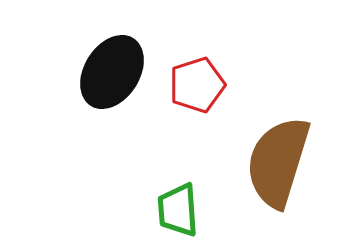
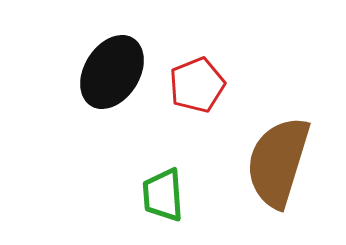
red pentagon: rotated 4 degrees counterclockwise
green trapezoid: moved 15 px left, 15 px up
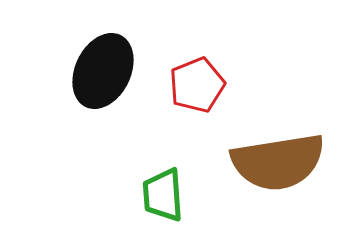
black ellipse: moved 9 px left, 1 px up; rotated 6 degrees counterclockwise
brown semicircle: rotated 116 degrees counterclockwise
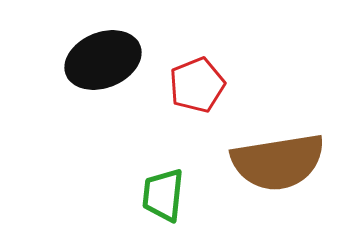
black ellipse: moved 11 px up; rotated 42 degrees clockwise
green trapezoid: rotated 10 degrees clockwise
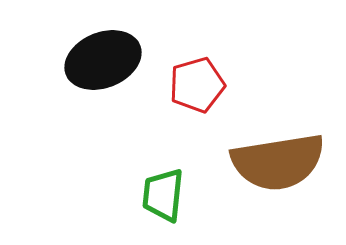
red pentagon: rotated 6 degrees clockwise
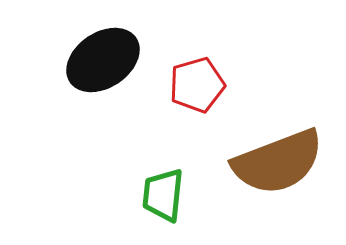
black ellipse: rotated 12 degrees counterclockwise
brown semicircle: rotated 12 degrees counterclockwise
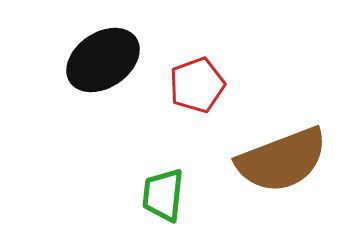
red pentagon: rotated 4 degrees counterclockwise
brown semicircle: moved 4 px right, 2 px up
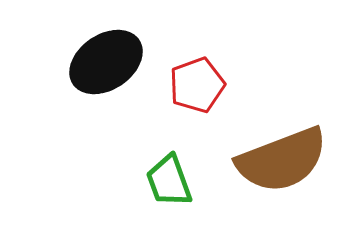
black ellipse: moved 3 px right, 2 px down
green trapezoid: moved 6 px right, 14 px up; rotated 26 degrees counterclockwise
